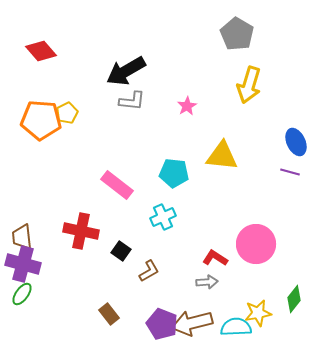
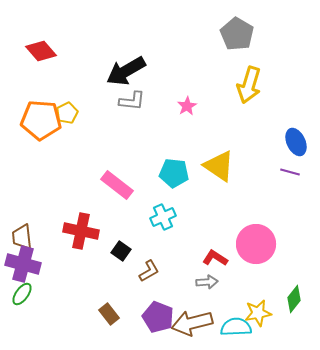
yellow triangle: moved 3 px left, 10 px down; rotated 28 degrees clockwise
purple pentagon: moved 4 px left, 7 px up
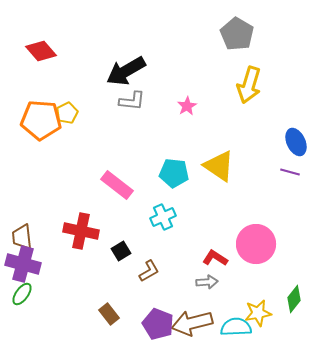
black square: rotated 24 degrees clockwise
purple pentagon: moved 7 px down
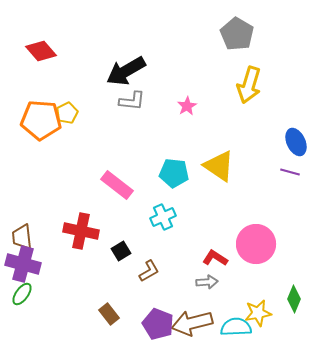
green diamond: rotated 16 degrees counterclockwise
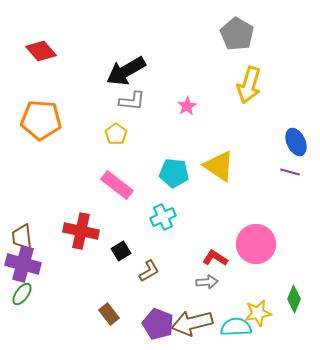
yellow pentagon: moved 49 px right, 21 px down; rotated 10 degrees counterclockwise
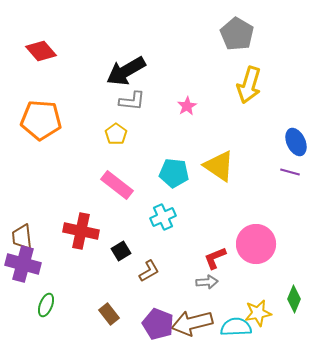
red L-shape: rotated 55 degrees counterclockwise
green ellipse: moved 24 px right, 11 px down; rotated 15 degrees counterclockwise
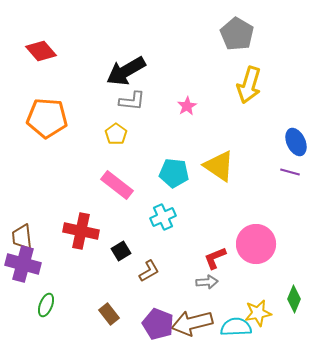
orange pentagon: moved 6 px right, 2 px up
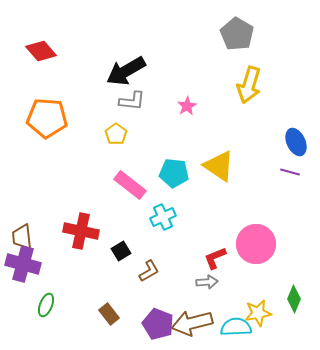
pink rectangle: moved 13 px right
